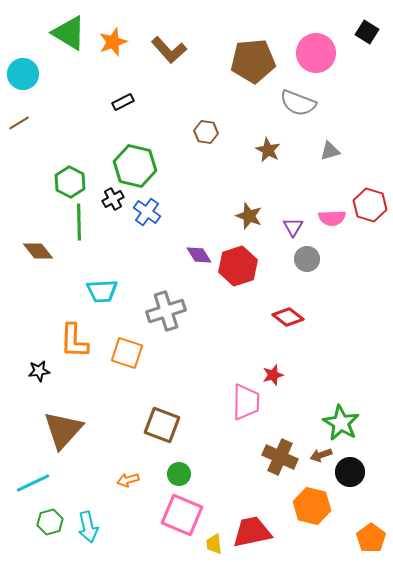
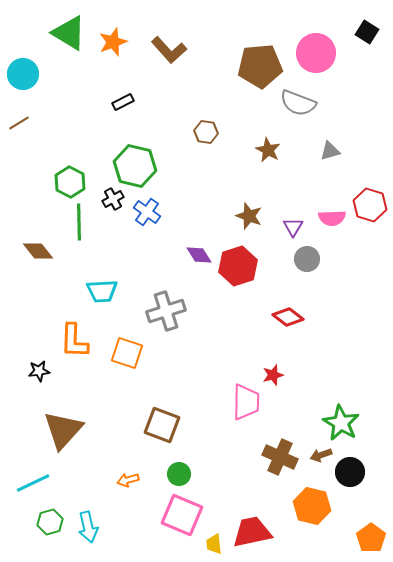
brown pentagon at (253, 61): moved 7 px right, 5 px down
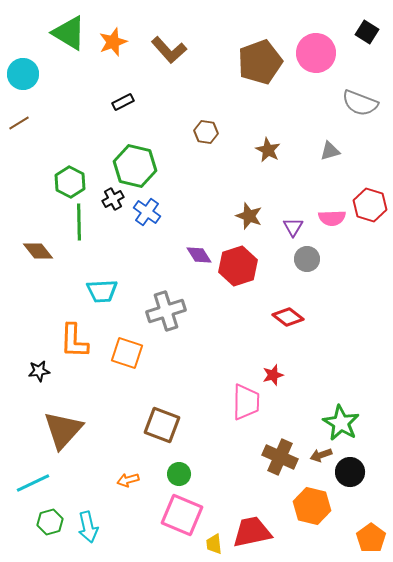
brown pentagon at (260, 66): moved 4 px up; rotated 15 degrees counterclockwise
gray semicircle at (298, 103): moved 62 px right
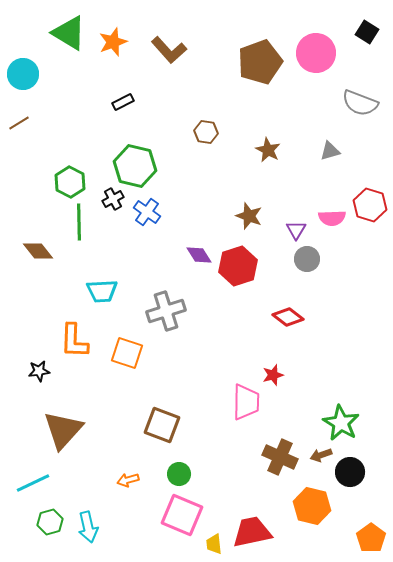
purple triangle at (293, 227): moved 3 px right, 3 px down
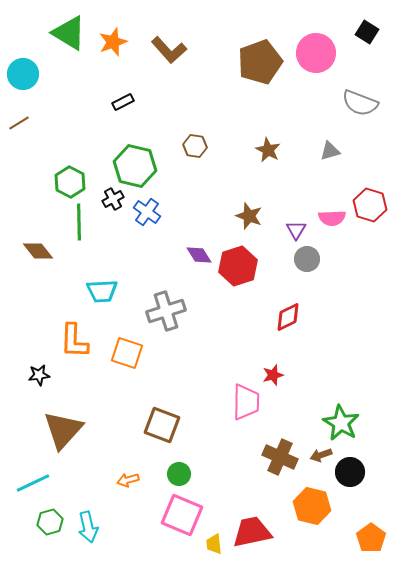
brown hexagon at (206, 132): moved 11 px left, 14 px down
red diamond at (288, 317): rotated 64 degrees counterclockwise
black star at (39, 371): moved 4 px down
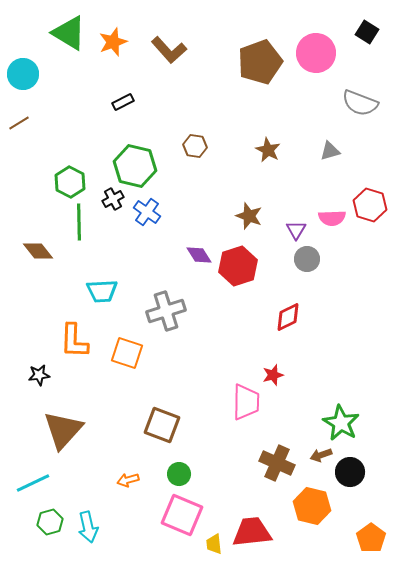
brown cross at (280, 457): moved 3 px left, 6 px down
red trapezoid at (252, 532): rotated 6 degrees clockwise
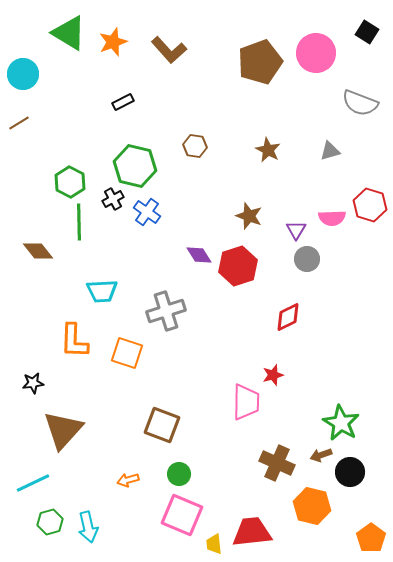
black star at (39, 375): moved 6 px left, 8 px down
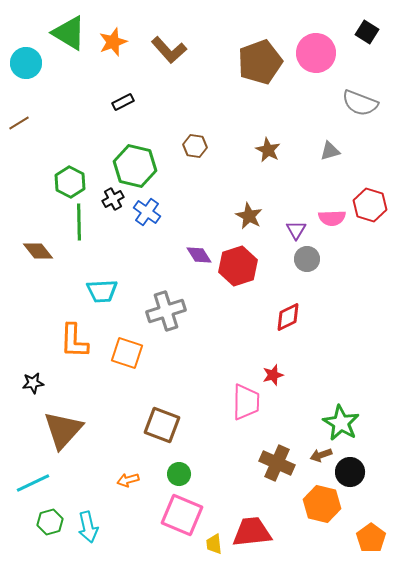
cyan circle at (23, 74): moved 3 px right, 11 px up
brown star at (249, 216): rotated 8 degrees clockwise
orange hexagon at (312, 506): moved 10 px right, 2 px up
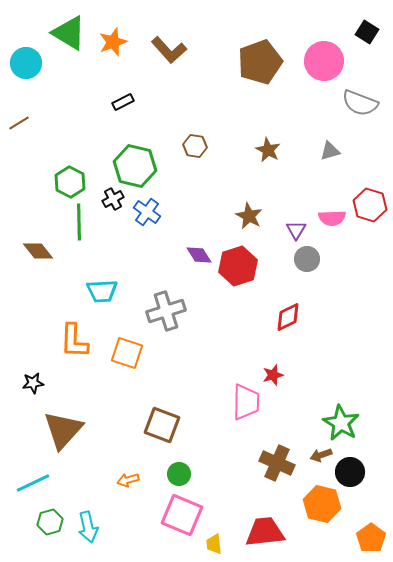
pink circle at (316, 53): moved 8 px right, 8 px down
red trapezoid at (252, 532): moved 13 px right
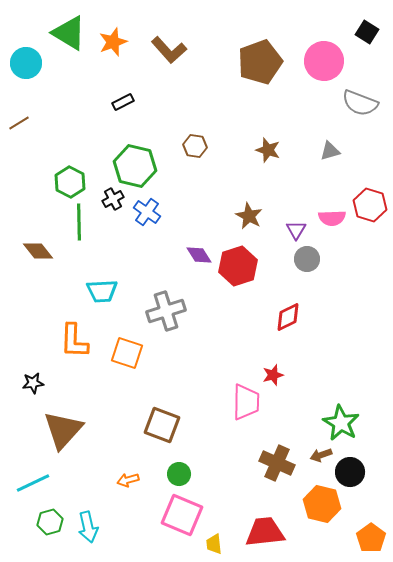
brown star at (268, 150): rotated 10 degrees counterclockwise
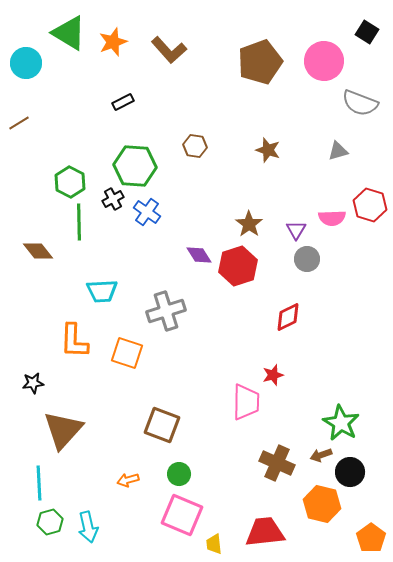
gray triangle at (330, 151): moved 8 px right
green hexagon at (135, 166): rotated 9 degrees counterclockwise
brown star at (249, 216): moved 8 px down; rotated 8 degrees clockwise
cyan line at (33, 483): moved 6 px right; rotated 68 degrees counterclockwise
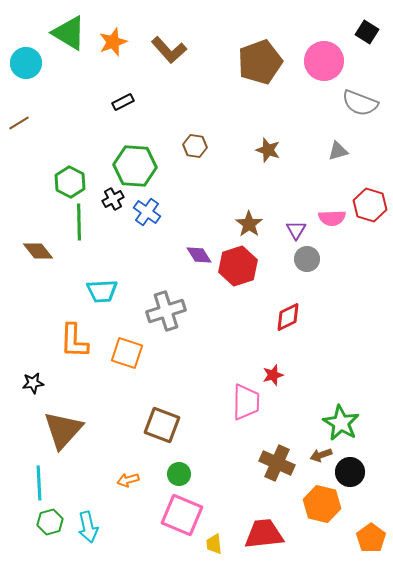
red trapezoid at (265, 532): moved 1 px left, 2 px down
